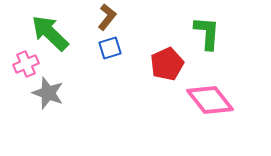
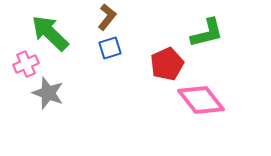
green L-shape: rotated 72 degrees clockwise
pink diamond: moved 9 px left
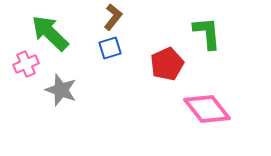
brown L-shape: moved 6 px right
green L-shape: rotated 81 degrees counterclockwise
gray star: moved 13 px right, 3 px up
pink diamond: moved 6 px right, 9 px down
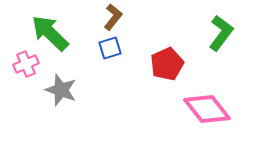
green L-shape: moved 14 px right; rotated 42 degrees clockwise
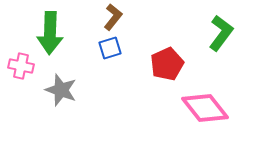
green arrow: rotated 132 degrees counterclockwise
pink cross: moved 5 px left, 2 px down; rotated 35 degrees clockwise
pink diamond: moved 2 px left, 1 px up
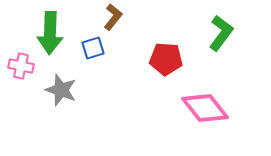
blue square: moved 17 px left
red pentagon: moved 1 px left, 5 px up; rotated 28 degrees clockwise
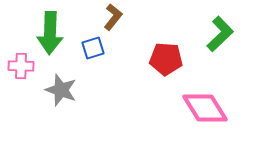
green L-shape: moved 1 px left, 1 px down; rotated 9 degrees clockwise
pink cross: rotated 10 degrees counterclockwise
pink diamond: rotated 6 degrees clockwise
